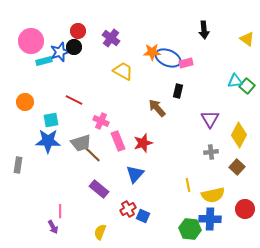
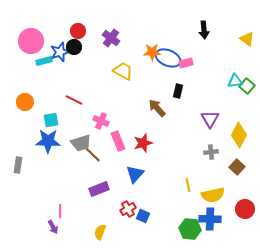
purple rectangle at (99, 189): rotated 60 degrees counterclockwise
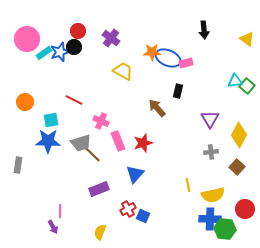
pink circle at (31, 41): moved 4 px left, 2 px up
cyan rectangle at (44, 61): moved 8 px up; rotated 21 degrees counterclockwise
green hexagon at (190, 229): moved 35 px right
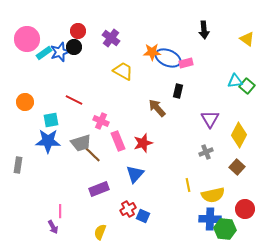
gray cross at (211, 152): moved 5 px left; rotated 16 degrees counterclockwise
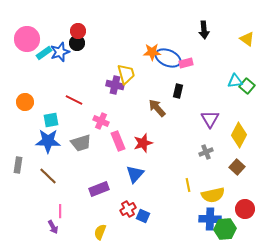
purple cross at (111, 38): moved 4 px right, 47 px down; rotated 24 degrees counterclockwise
black circle at (74, 47): moved 3 px right, 4 px up
yellow trapezoid at (123, 71): moved 3 px right, 3 px down; rotated 45 degrees clockwise
brown line at (92, 154): moved 44 px left, 22 px down
green hexagon at (225, 229): rotated 10 degrees counterclockwise
